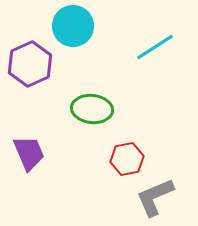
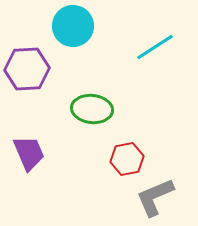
purple hexagon: moved 3 px left, 5 px down; rotated 21 degrees clockwise
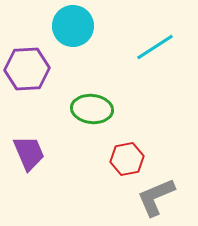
gray L-shape: moved 1 px right
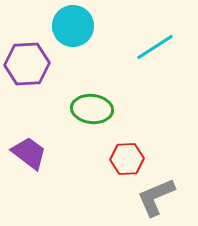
purple hexagon: moved 5 px up
purple trapezoid: rotated 30 degrees counterclockwise
red hexagon: rotated 8 degrees clockwise
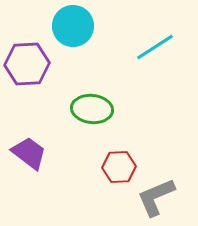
red hexagon: moved 8 px left, 8 px down
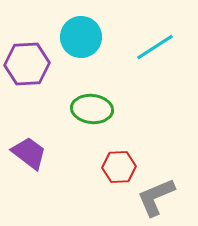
cyan circle: moved 8 px right, 11 px down
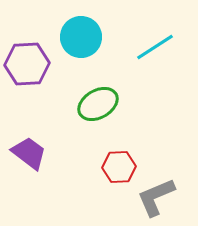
green ellipse: moved 6 px right, 5 px up; rotated 36 degrees counterclockwise
